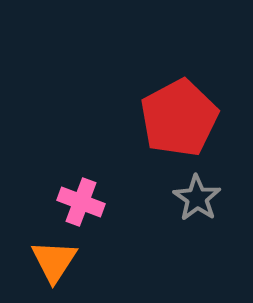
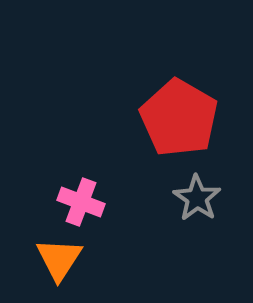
red pentagon: rotated 14 degrees counterclockwise
orange triangle: moved 5 px right, 2 px up
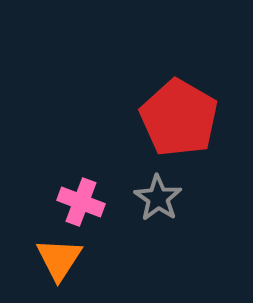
gray star: moved 39 px left
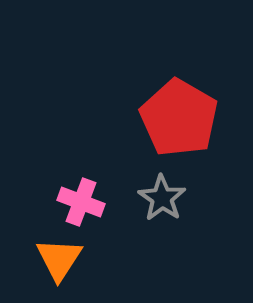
gray star: moved 4 px right
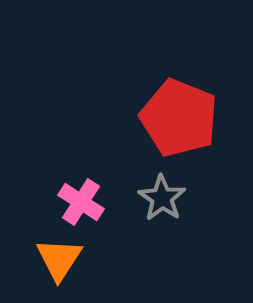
red pentagon: rotated 8 degrees counterclockwise
pink cross: rotated 12 degrees clockwise
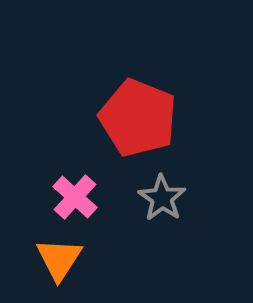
red pentagon: moved 41 px left
pink cross: moved 6 px left, 5 px up; rotated 9 degrees clockwise
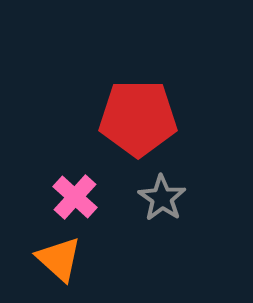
red pentagon: rotated 22 degrees counterclockwise
orange triangle: rotated 21 degrees counterclockwise
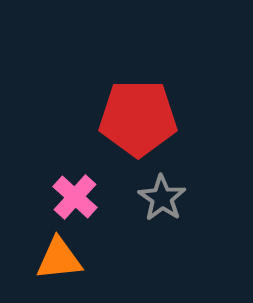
orange triangle: rotated 48 degrees counterclockwise
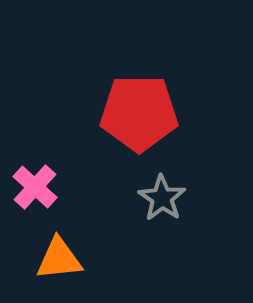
red pentagon: moved 1 px right, 5 px up
pink cross: moved 40 px left, 10 px up
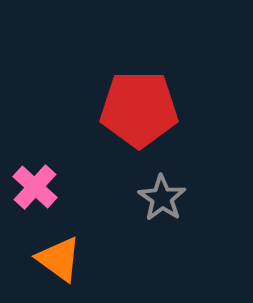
red pentagon: moved 4 px up
orange triangle: rotated 42 degrees clockwise
